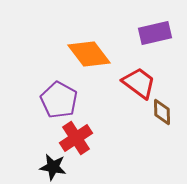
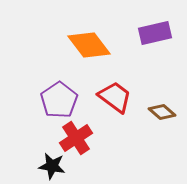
orange diamond: moved 9 px up
red trapezoid: moved 24 px left, 14 px down
purple pentagon: rotated 9 degrees clockwise
brown diamond: rotated 48 degrees counterclockwise
black star: moved 1 px left, 1 px up
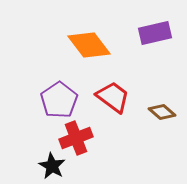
red trapezoid: moved 2 px left
red cross: rotated 12 degrees clockwise
black star: rotated 20 degrees clockwise
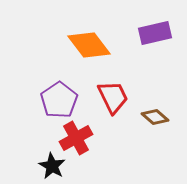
red trapezoid: rotated 27 degrees clockwise
brown diamond: moved 7 px left, 5 px down
red cross: rotated 8 degrees counterclockwise
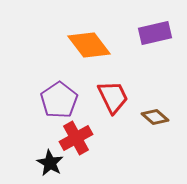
black star: moved 2 px left, 3 px up
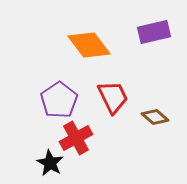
purple rectangle: moved 1 px left, 1 px up
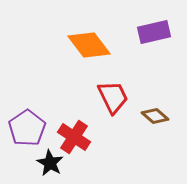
purple pentagon: moved 32 px left, 28 px down
brown diamond: moved 1 px up
red cross: moved 2 px left, 1 px up; rotated 28 degrees counterclockwise
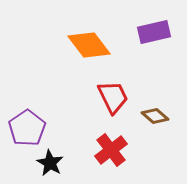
red cross: moved 37 px right, 13 px down; rotated 20 degrees clockwise
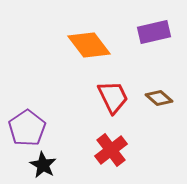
brown diamond: moved 4 px right, 18 px up
black star: moved 7 px left, 2 px down
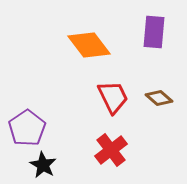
purple rectangle: rotated 72 degrees counterclockwise
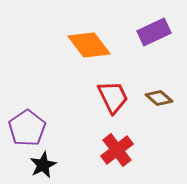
purple rectangle: rotated 60 degrees clockwise
red cross: moved 6 px right
black star: rotated 16 degrees clockwise
